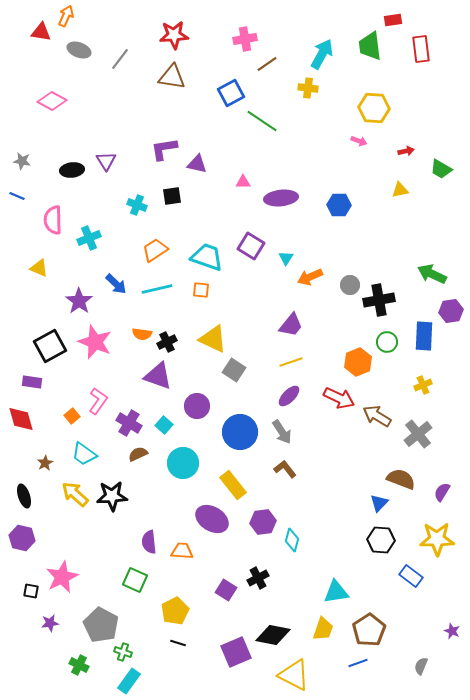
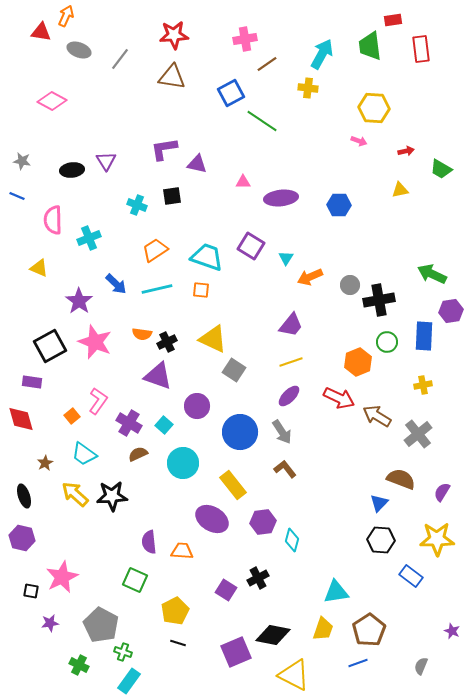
yellow cross at (423, 385): rotated 12 degrees clockwise
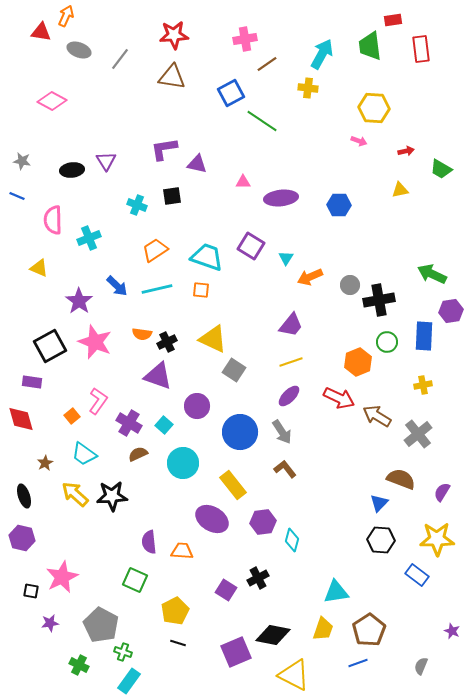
blue arrow at (116, 284): moved 1 px right, 2 px down
blue rectangle at (411, 576): moved 6 px right, 1 px up
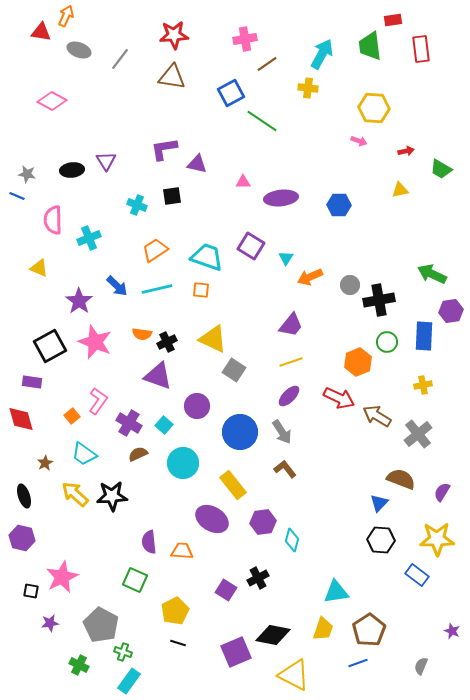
gray star at (22, 161): moved 5 px right, 13 px down
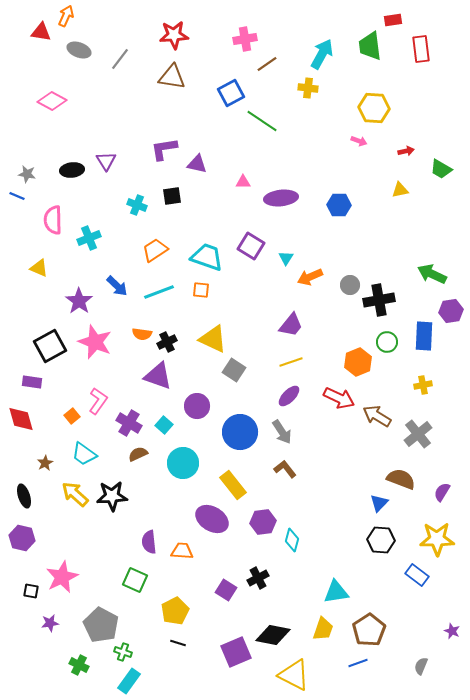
cyan line at (157, 289): moved 2 px right, 3 px down; rotated 8 degrees counterclockwise
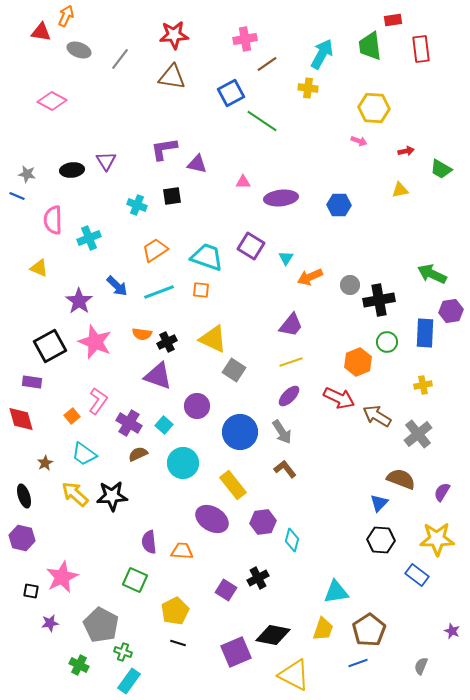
blue rectangle at (424, 336): moved 1 px right, 3 px up
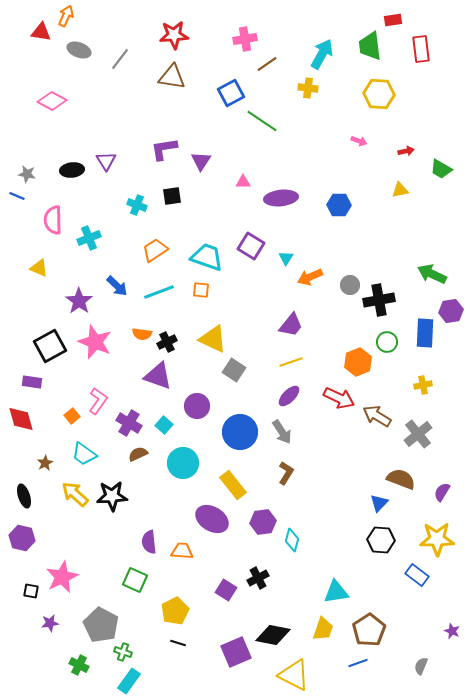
yellow hexagon at (374, 108): moved 5 px right, 14 px up
purple triangle at (197, 164): moved 4 px right, 3 px up; rotated 50 degrees clockwise
brown L-shape at (285, 469): moved 1 px right, 4 px down; rotated 70 degrees clockwise
